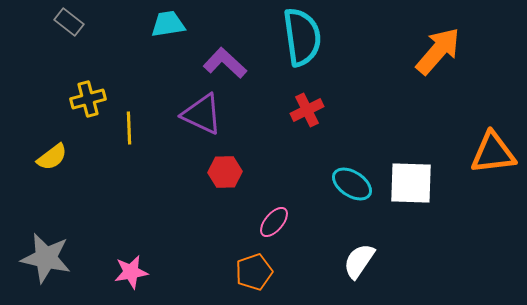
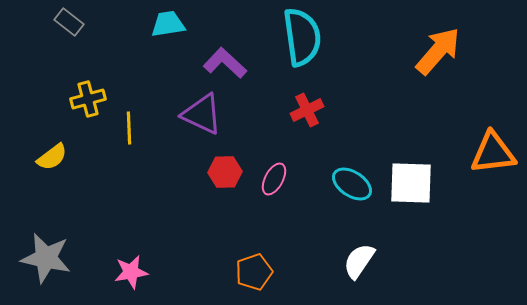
pink ellipse: moved 43 px up; rotated 12 degrees counterclockwise
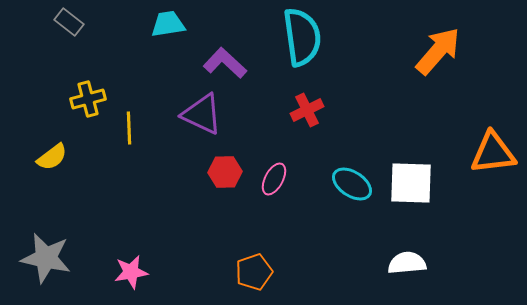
white semicircle: moved 48 px right, 2 px down; rotated 51 degrees clockwise
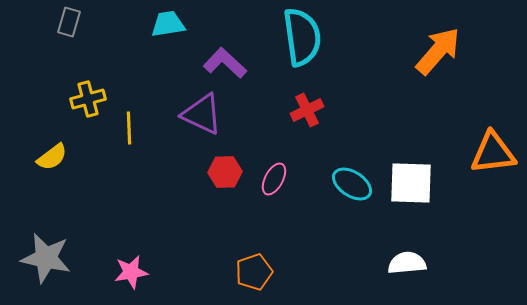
gray rectangle: rotated 68 degrees clockwise
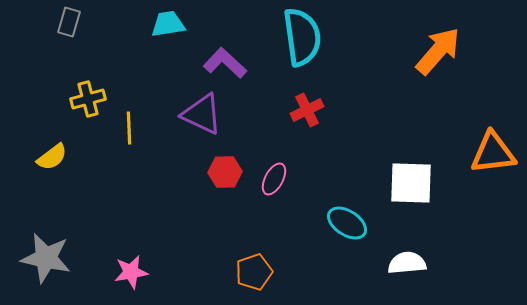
cyan ellipse: moved 5 px left, 39 px down
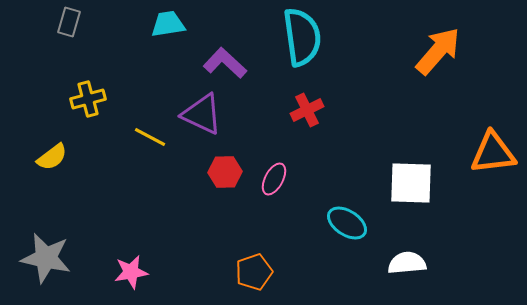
yellow line: moved 21 px right, 9 px down; rotated 60 degrees counterclockwise
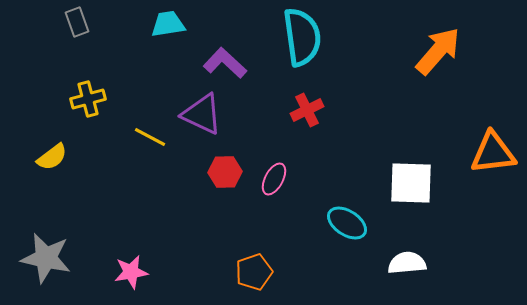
gray rectangle: moved 8 px right; rotated 36 degrees counterclockwise
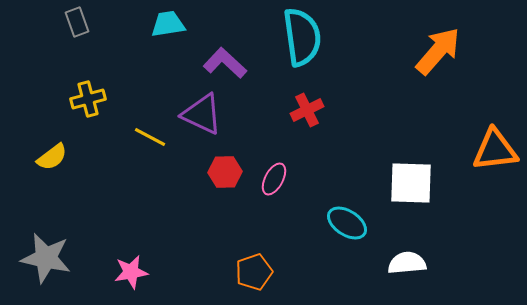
orange triangle: moved 2 px right, 3 px up
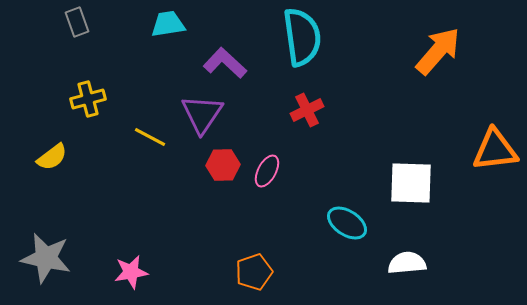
purple triangle: rotated 39 degrees clockwise
red hexagon: moved 2 px left, 7 px up
pink ellipse: moved 7 px left, 8 px up
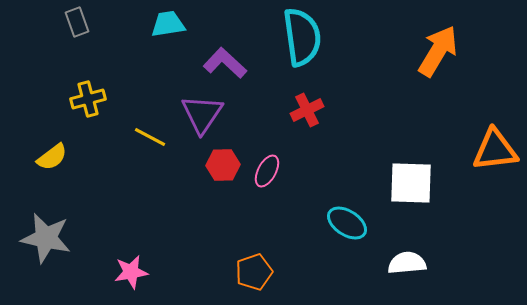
orange arrow: rotated 10 degrees counterclockwise
gray star: moved 20 px up
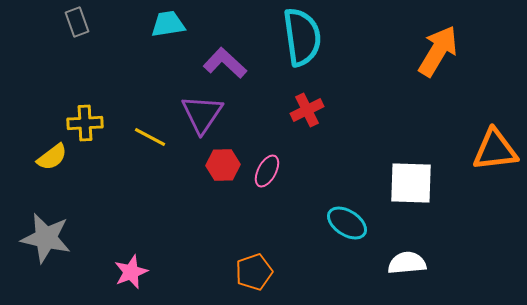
yellow cross: moved 3 px left, 24 px down; rotated 12 degrees clockwise
pink star: rotated 12 degrees counterclockwise
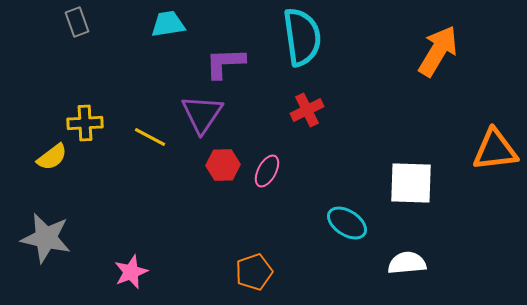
purple L-shape: rotated 45 degrees counterclockwise
